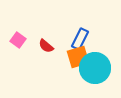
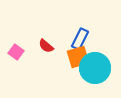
pink square: moved 2 px left, 12 px down
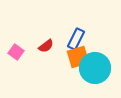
blue rectangle: moved 4 px left
red semicircle: rotated 77 degrees counterclockwise
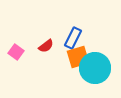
blue rectangle: moved 3 px left, 1 px up
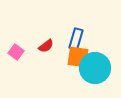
blue rectangle: moved 3 px right, 1 px down; rotated 10 degrees counterclockwise
orange square: rotated 25 degrees clockwise
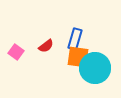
blue rectangle: moved 1 px left
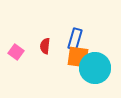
red semicircle: moved 1 px left; rotated 133 degrees clockwise
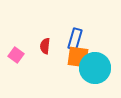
pink square: moved 3 px down
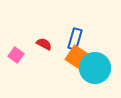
red semicircle: moved 1 px left, 2 px up; rotated 112 degrees clockwise
orange square: moved 1 px left; rotated 25 degrees clockwise
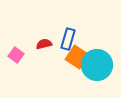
blue rectangle: moved 7 px left
red semicircle: rotated 42 degrees counterclockwise
cyan circle: moved 2 px right, 3 px up
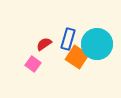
red semicircle: rotated 21 degrees counterclockwise
pink square: moved 17 px right, 9 px down
cyan circle: moved 21 px up
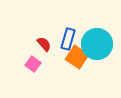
red semicircle: rotated 84 degrees clockwise
